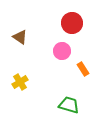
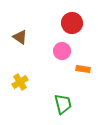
orange rectangle: rotated 48 degrees counterclockwise
green trapezoid: moved 6 px left, 1 px up; rotated 60 degrees clockwise
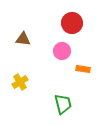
brown triangle: moved 3 px right, 2 px down; rotated 28 degrees counterclockwise
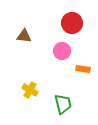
brown triangle: moved 1 px right, 3 px up
yellow cross: moved 10 px right, 8 px down; rotated 28 degrees counterclockwise
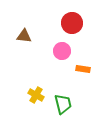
yellow cross: moved 6 px right, 5 px down
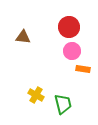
red circle: moved 3 px left, 4 px down
brown triangle: moved 1 px left, 1 px down
pink circle: moved 10 px right
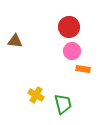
brown triangle: moved 8 px left, 4 px down
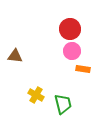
red circle: moved 1 px right, 2 px down
brown triangle: moved 15 px down
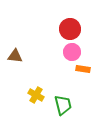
pink circle: moved 1 px down
green trapezoid: moved 1 px down
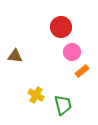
red circle: moved 9 px left, 2 px up
orange rectangle: moved 1 px left, 2 px down; rotated 48 degrees counterclockwise
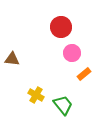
pink circle: moved 1 px down
brown triangle: moved 3 px left, 3 px down
orange rectangle: moved 2 px right, 3 px down
green trapezoid: rotated 25 degrees counterclockwise
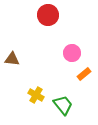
red circle: moved 13 px left, 12 px up
